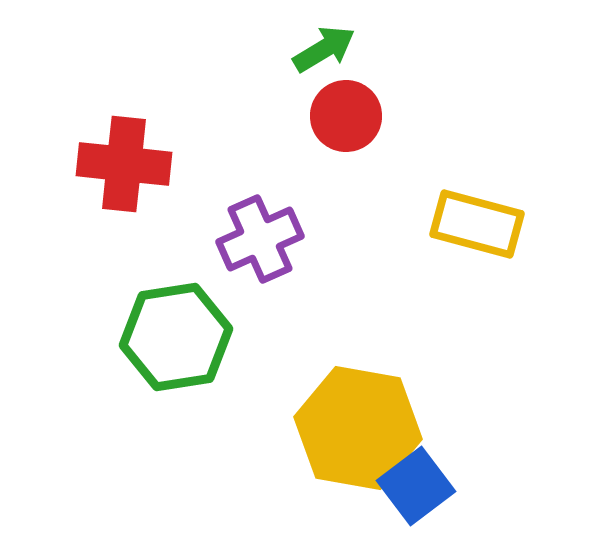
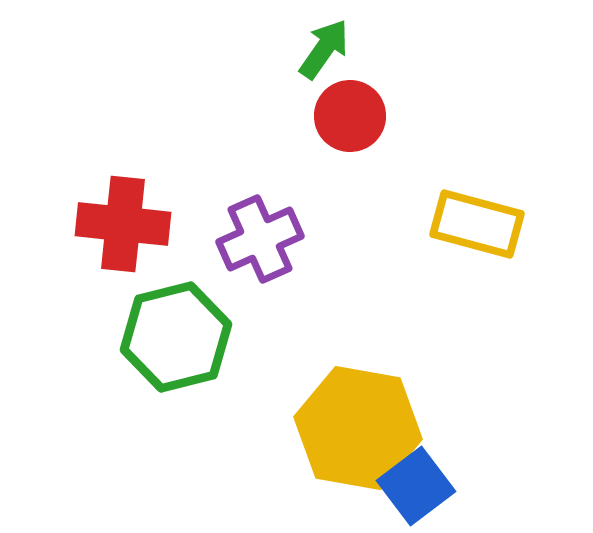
green arrow: rotated 24 degrees counterclockwise
red circle: moved 4 px right
red cross: moved 1 px left, 60 px down
green hexagon: rotated 5 degrees counterclockwise
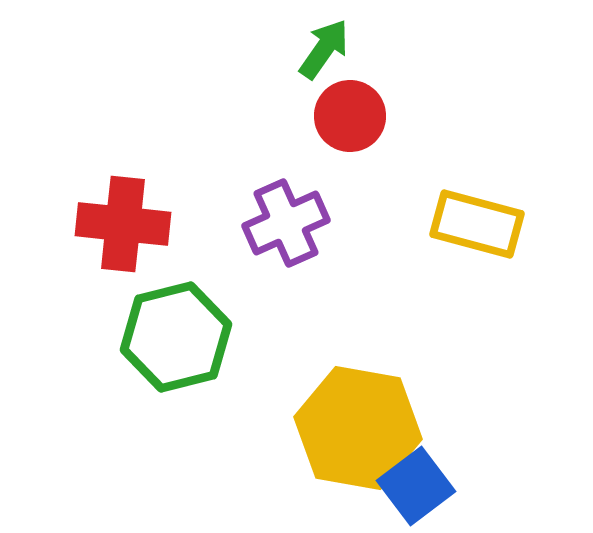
purple cross: moved 26 px right, 16 px up
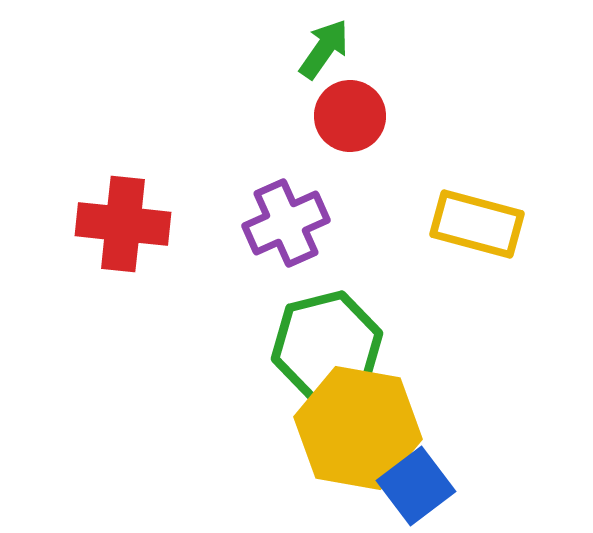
green hexagon: moved 151 px right, 9 px down
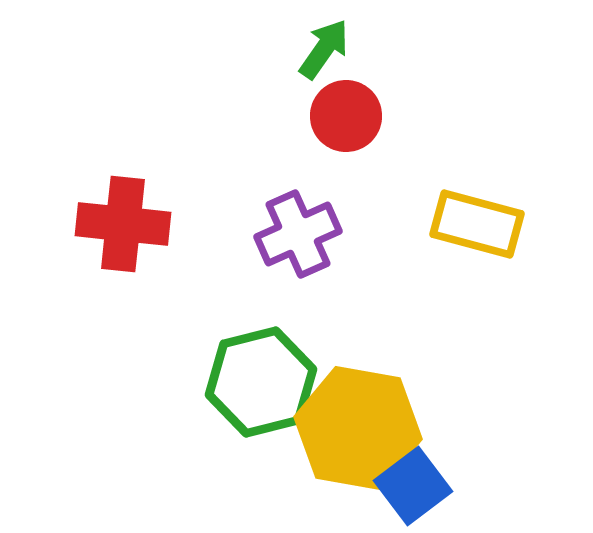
red circle: moved 4 px left
purple cross: moved 12 px right, 11 px down
green hexagon: moved 66 px left, 36 px down
blue square: moved 3 px left
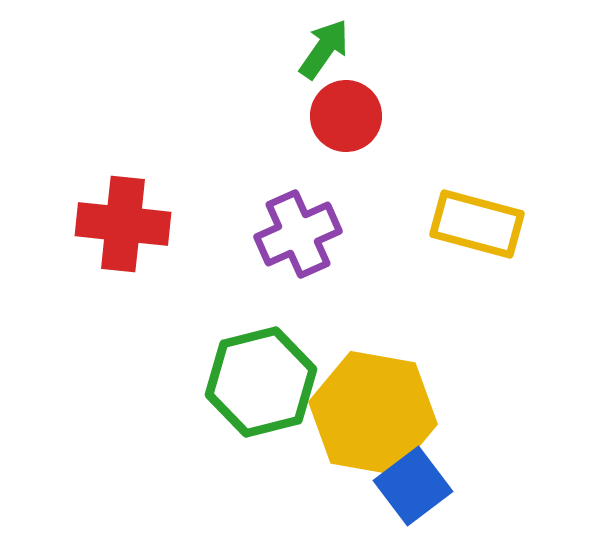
yellow hexagon: moved 15 px right, 15 px up
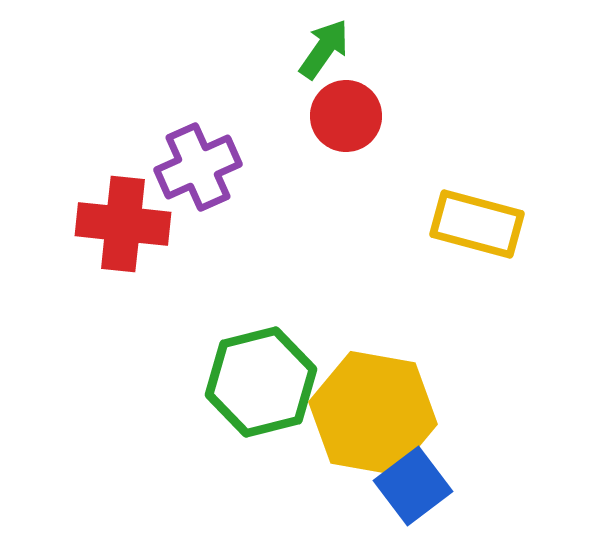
purple cross: moved 100 px left, 67 px up
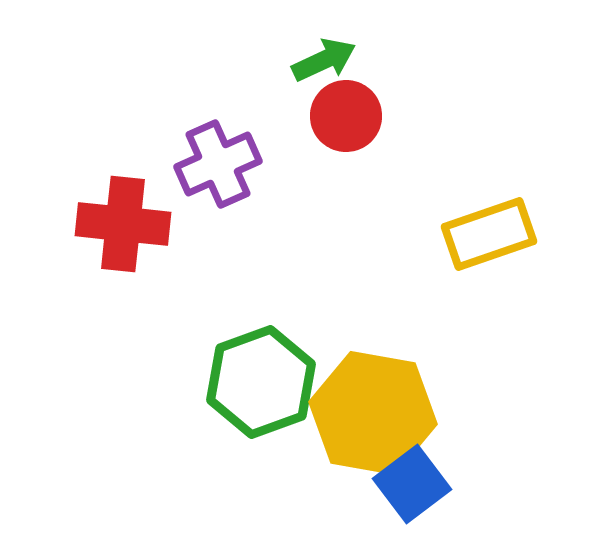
green arrow: moved 11 px down; rotated 30 degrees clockwise
purple cross: moved 20 px right, 3 px up
yellow rectangle: moved 12 px right, 10 px down; rotated 34 degrees counterclockwise
green hexagon: rotated 6 degrees counterclockwise
blue square: moved 1 px left, 2 px up
